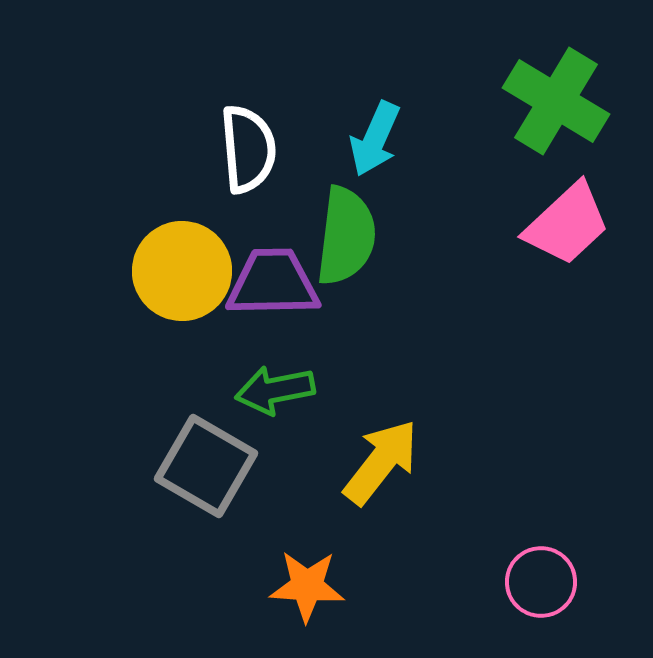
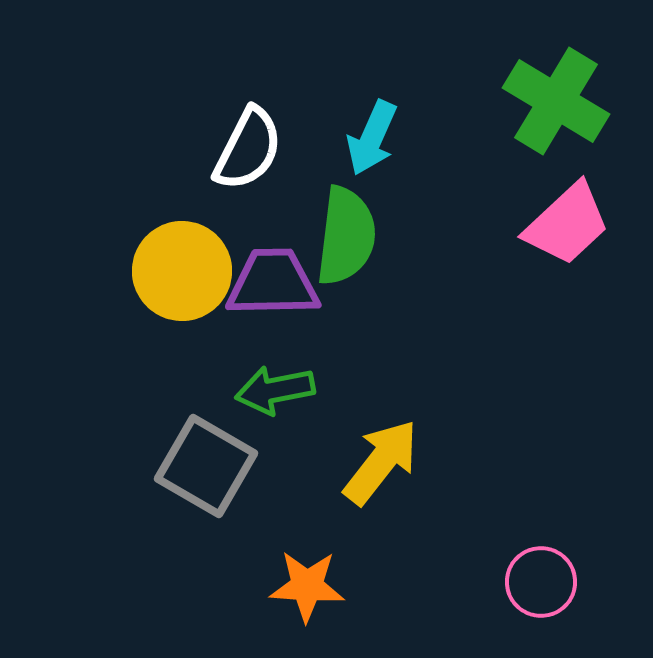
cyan arrow: moved 3 px left, 1 px up
white semicircle: rotated 32 degrees clockwise
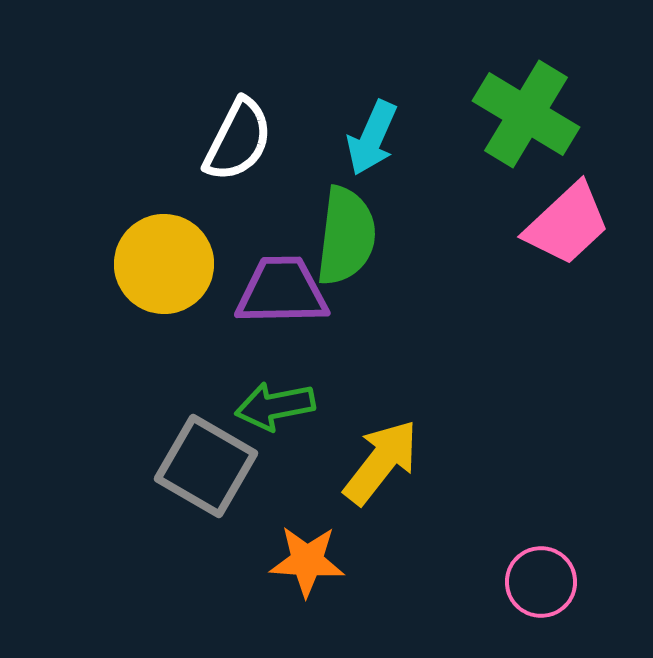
green cross: moved 30 px left, 13 px down
white semicircle: moved 10 px left, 9 px up
yellow circle: moved 18 px left, 7 px up
purple trapezoid: moved 9 px right, 8 px down
green arrow: moved 16 px down
orange star: moved 25 px up
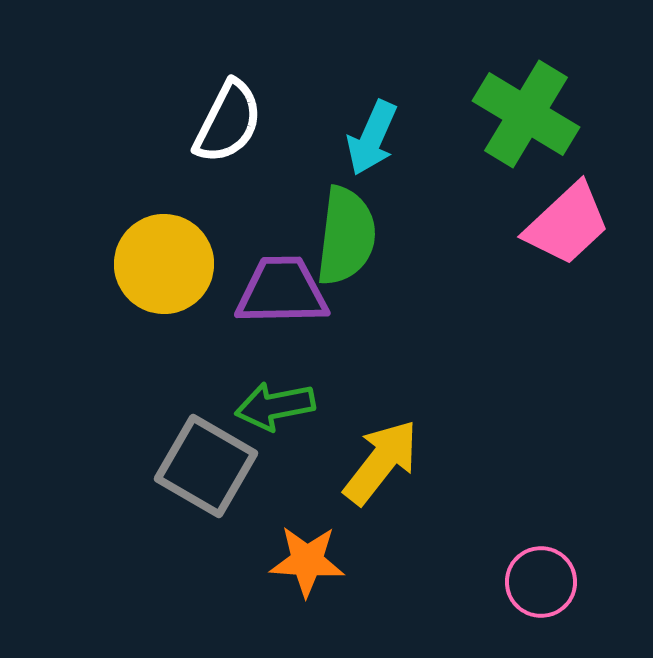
white semicircle: moved 10 px left, 18 px up
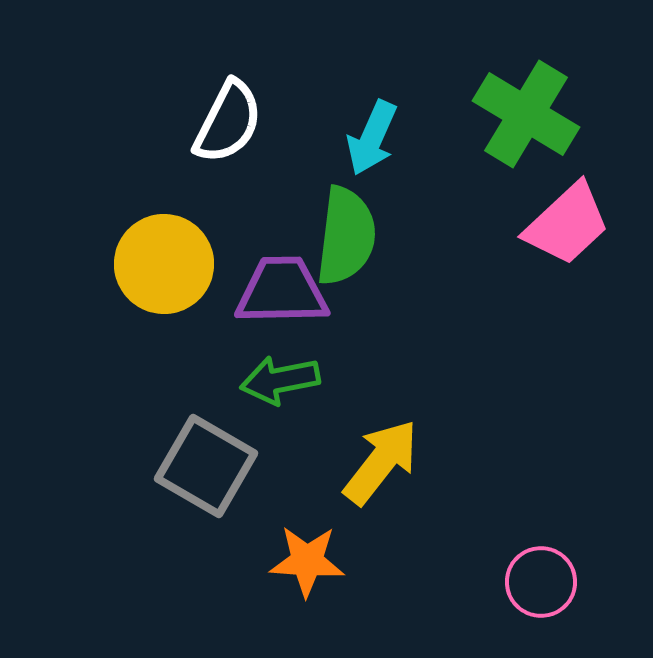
green arrow: moved 5 px right, 26 px up
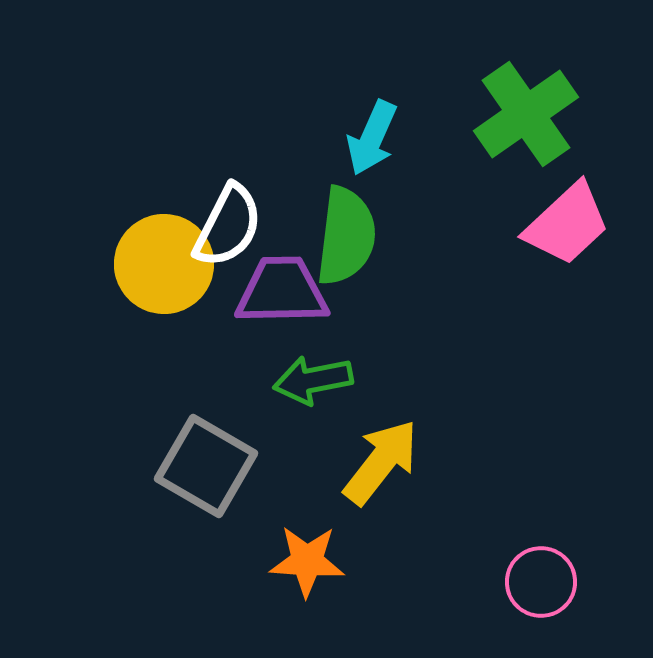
green cross: rotated 24 degrees clockwise
white semicircle: moved 104 px down
green arrow: moved 33 px right
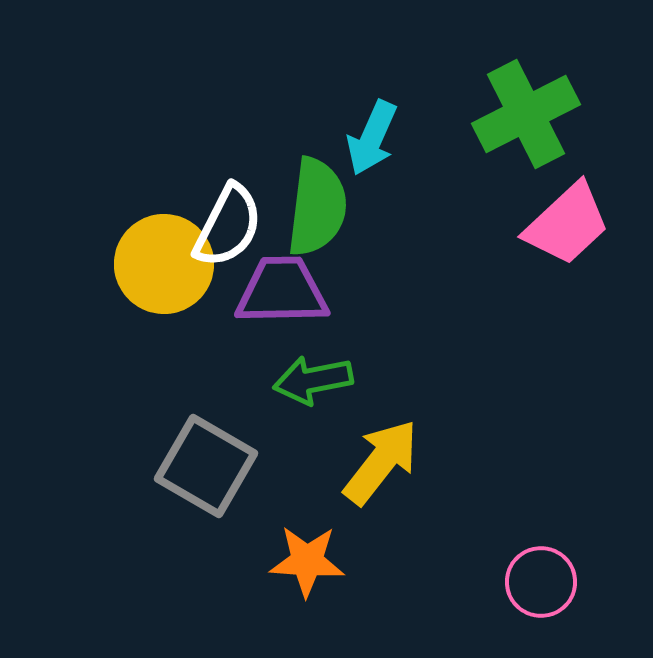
green cross: rotated 8 degrees clockwise
green semicircle: moved 29 px left, 29 px up
